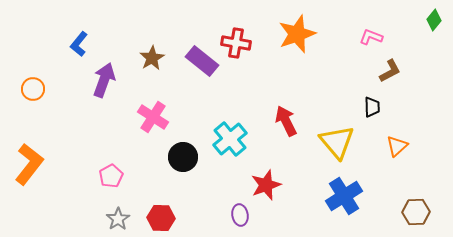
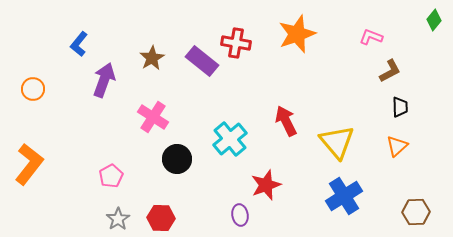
black trapezoid: moved 28 px right
black circle: moved 6 px left, 2 px down
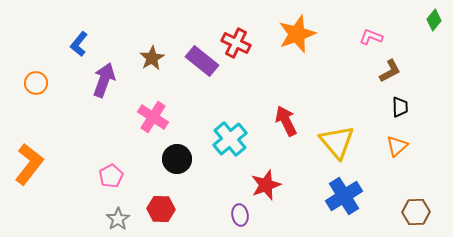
red cross: rotated 16 degrees clockwise
orange circle: moved 3 px right, 6 px up
red hexagon: moved 9 px up
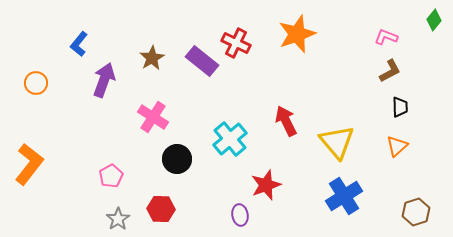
pink L-shape: moved 15 px right
brown hexagon: rotated 16 degrees counterclockwise
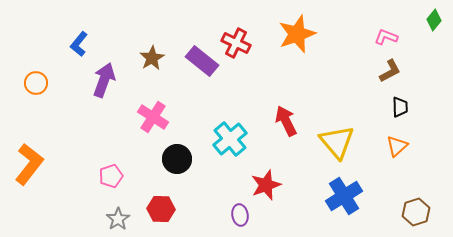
pink pentagon: rotated 10 degrees clockwise
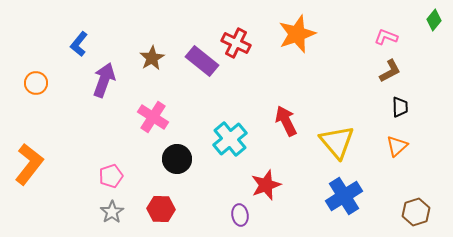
gray star: moved 6 px left, 7 px up
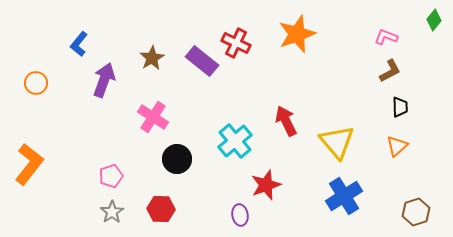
cyan cross: moved 5 px right, 2 px down
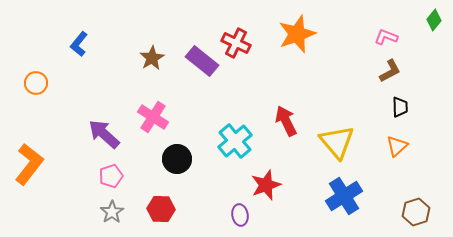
purple arrow: moved 54 px down; rotated 68 degrees counterclockwise
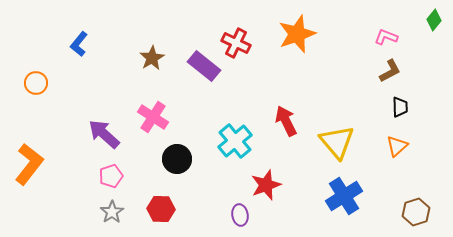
purple rectangle: moved 2 px right, 5 px down
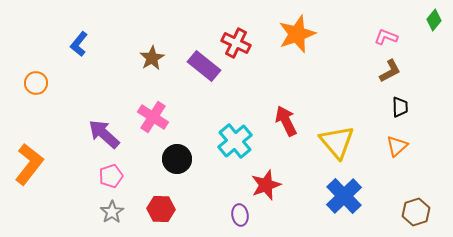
blue cross: rotated 12 degrees counterclockwise
